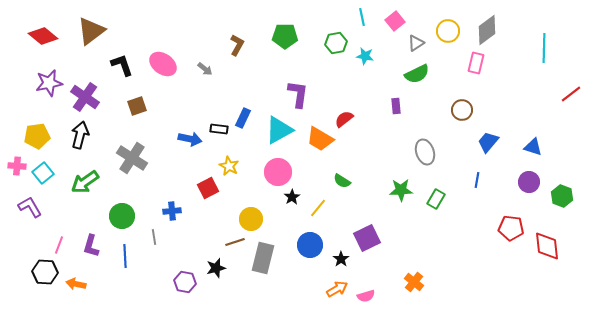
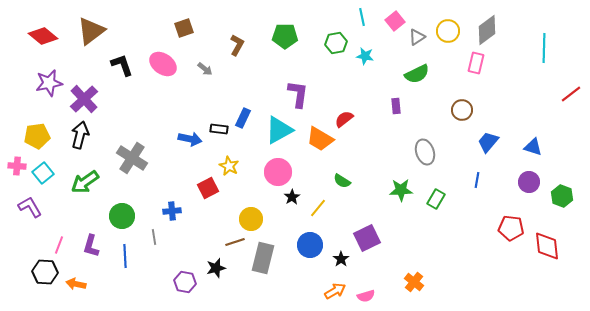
gray triangle at (416, 43): moved 1 px right, 6 px up
purple cross at (85, 97): moved 1 px left, 2 px down; rotated 12 degrees clockwise
brown square at (137, 106): moved 47 px right, 78 px up
orange arrow at (337, 289): moved 2 px left, 2 px down
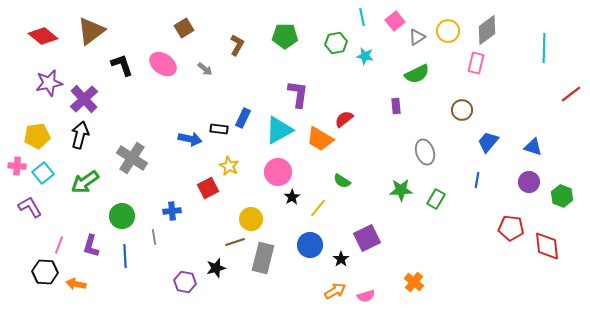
brown square at (184, 28): rotated 12 degrees counterclockwise
